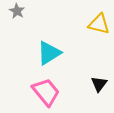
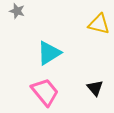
gray star: rotated 14 degrees counterclockwise
black triangle: moved 4 px left, 4 px down; rotated 18 degrees counterclockwise
pink trapezoid: moved 1 px left
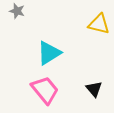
black triangle: moved 1 px left, 1 px down
pink trapezoid: moved 2 px up
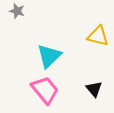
yellow triangle: moved 1 px left, 12 px down
cyan triangle: moved 3 px down; rotated 12 degrees counterclockwise
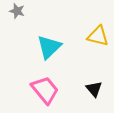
cyan triangle: moved 9 px up
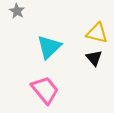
gray star: rotated 14 degrees clockwise
yellow triangle: moved 1 px left, 3 px up
black triangle: moved 31 px up
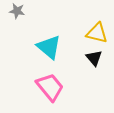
gray star: rotated 21 degrees counterclockwise
cyan triangle: rotated 36 degrees counterclockwise
pink trapezoid: moved 5 px right, 3 px up
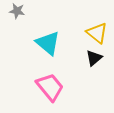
yellow triangle: rotated 25 degrees clockwise
cyan triangle: moved 1 px left, 4 px up
black triangle: rotated 30 degrees clockwise
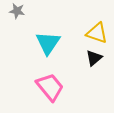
yellow triangle: rotated 20 degrees counterclockwise
cyan triangle: rotated 24 degrees clockwise
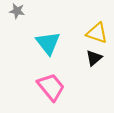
cyan triangle: rotated 12 degrees counterclockwise
pink trapezoid: moved 1 px right
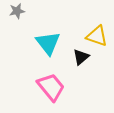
gray star: rotated 21 degrees counterclockwise
yellow triangle: moved 3 px down
black triangle: moved 13 px left, 1 px up
